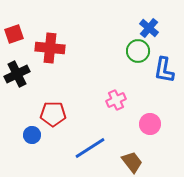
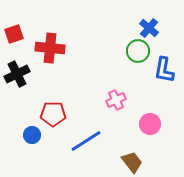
blue line: moved 4 px left, 7 px up
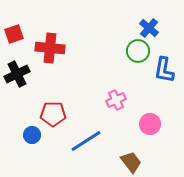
brown trapezoid: moved 1 px left
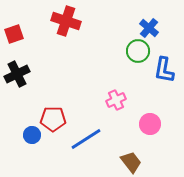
red cross: moved 16 px right, 27 px up; rotated 12 degrees clockwise
red pentagon: moved 5 px down
blue line: moved 2 px up
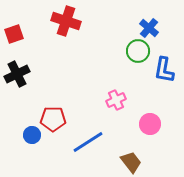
blue line: moved 2 px right, 3 px down
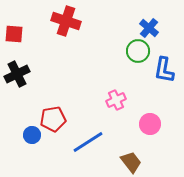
red square: rotated 24 degrees clockwise
red pentagon: rotated 10 degrees counterclockwise
